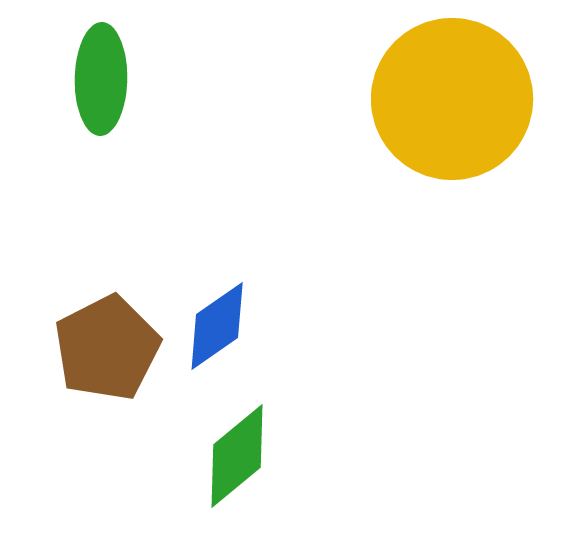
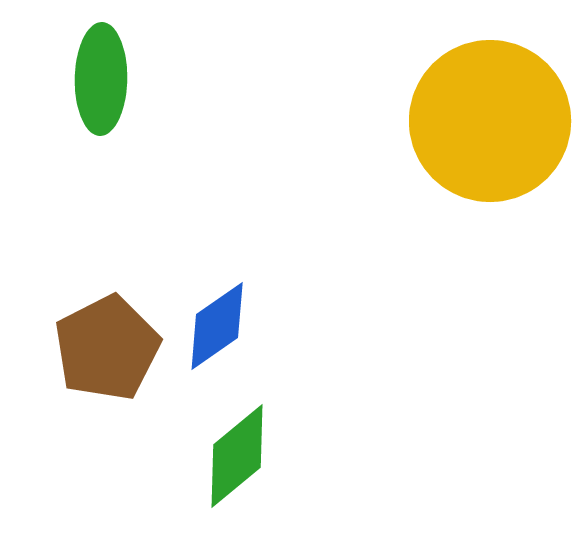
yellow circle: moved 38 px right, 22 px down
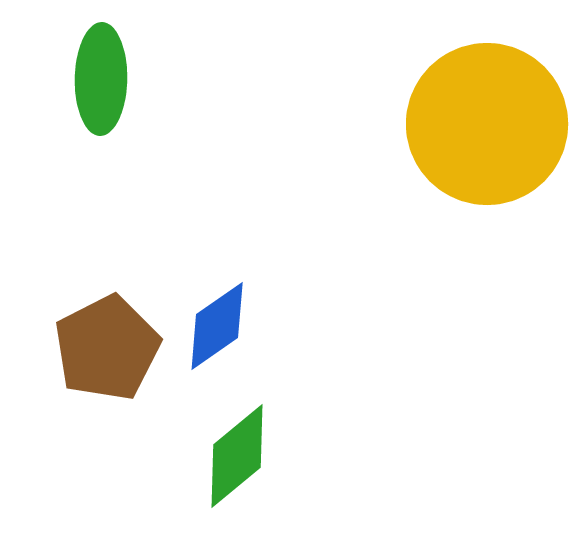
yellow circle: moved 3 px left, 3 px down
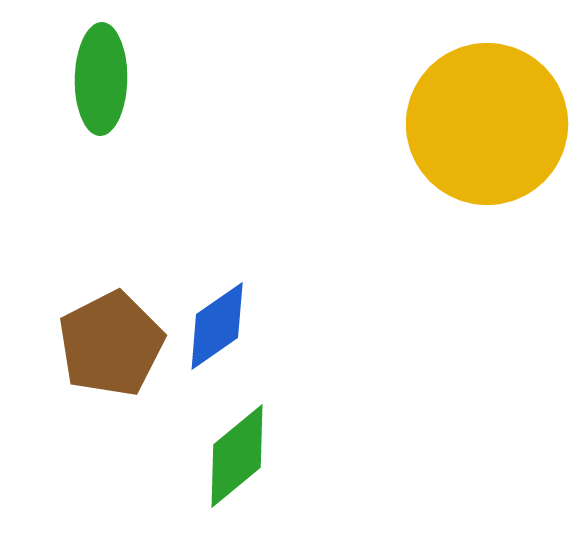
brown pentagon: moved 4 px right, 4 px up
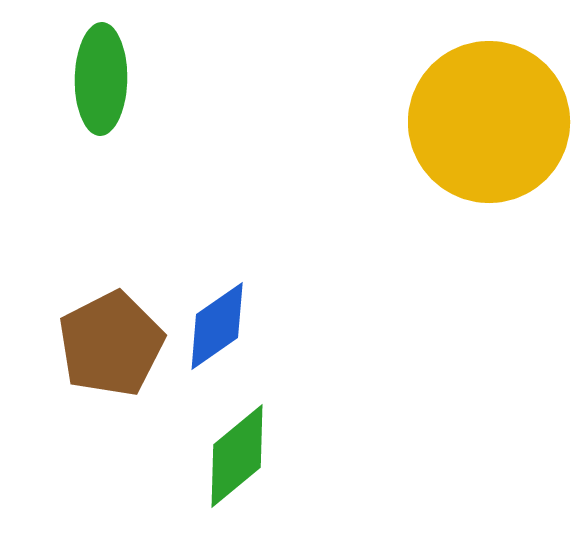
yellow circle: moved 2 px right, 2 px up
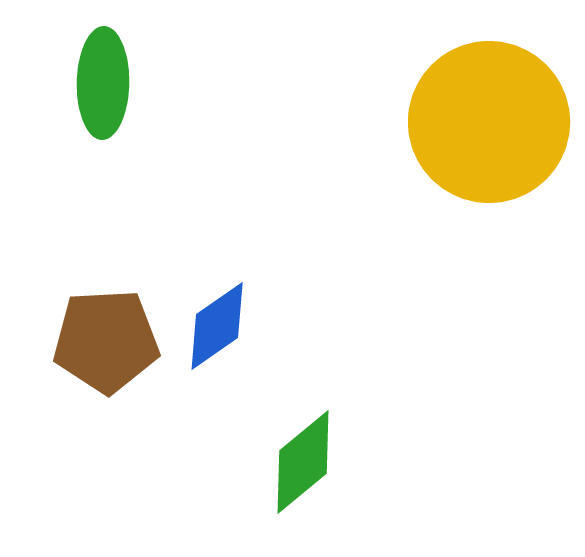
green ellipse: moved 2 px right, 4 px down
brown pentagon: moved 5 px left, 3 px up; rotated 24 degrees clockwise
green diamond: moved 66 px right, 6 px down
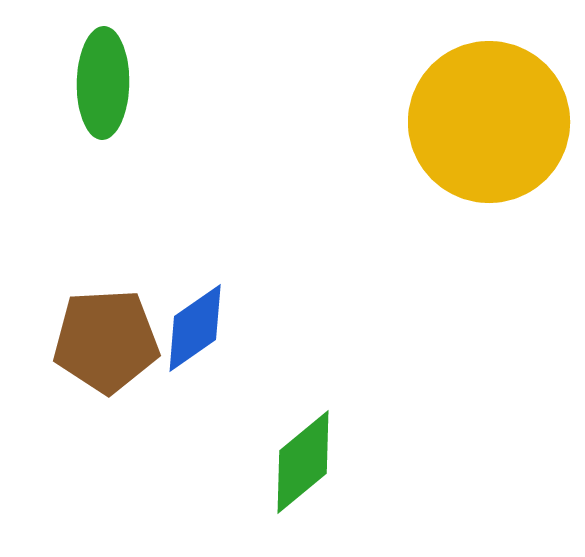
blue diamond: moved 22 px left, 2 px down
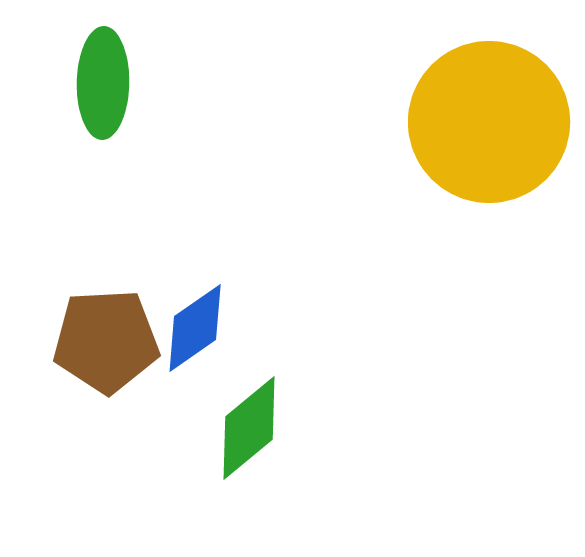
green diamond: moved 54 px left, 34 px up
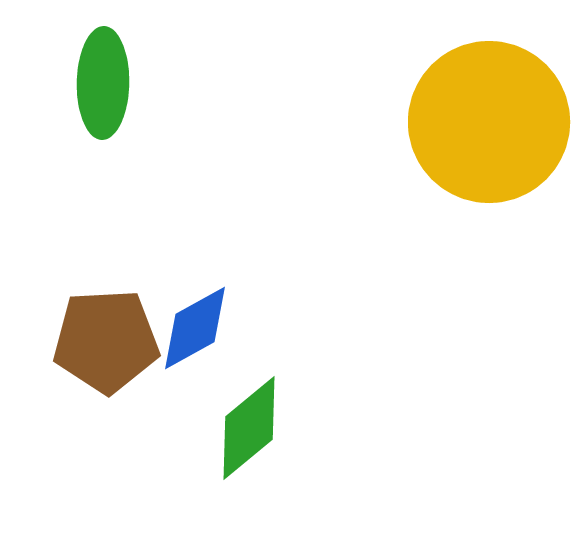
blue diamond: rotated 6 degrees clockwise
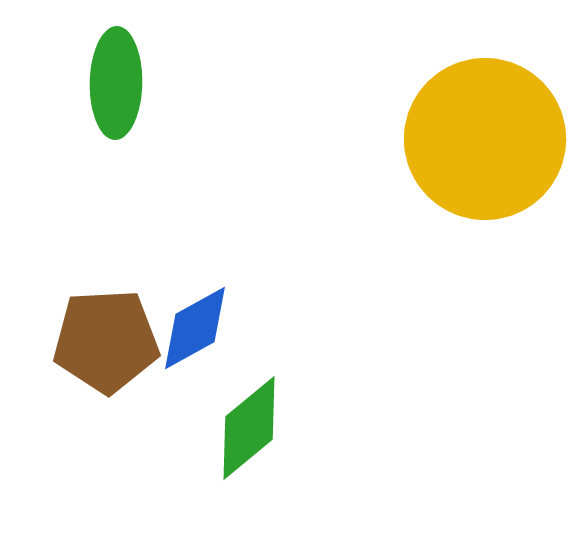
green ellipse: moved 13 px right
yellow circle: moved 4 px left, 17 px down
